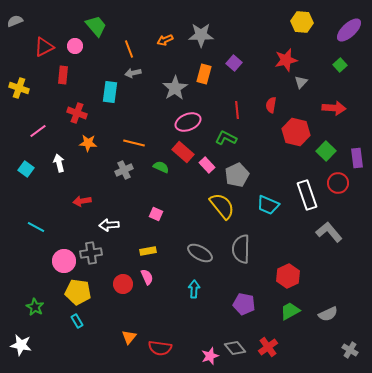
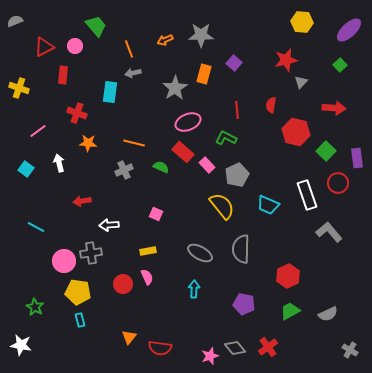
cyan rectangle at (77, 321): moved 3 px right, 1 px up; rotated 16 degrees clockwise
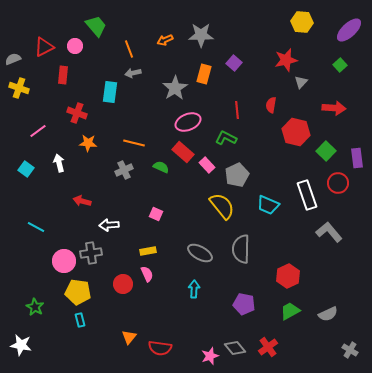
gray semicircle at (15, 21): moved 2 px left, 38 px down
red arrow at (82, 201): rotated 24 degrees clockwise
pink semicircle at (147, 277): moved 3 px up
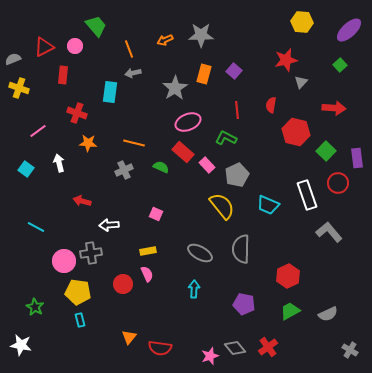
purple square at (234, 63): moved 8 px down
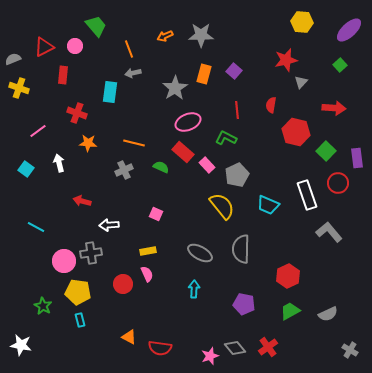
orange arrow at (165, 40): moved 4 px up
green star at (35, 307): moved 8 px right, 1 px up
orange triangle at (129, 337): rotated 42 degrees counterclockwise
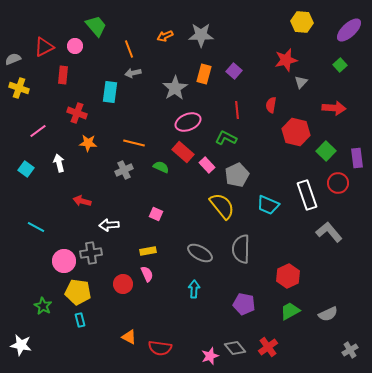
gray cross at (350, 350): rotated 28 degrees clockwise
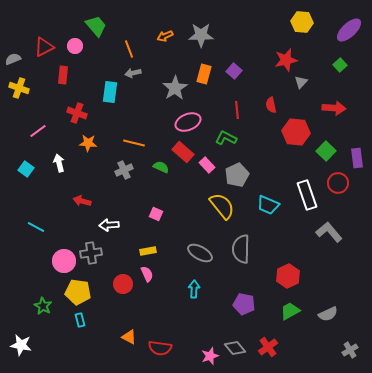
red semicircle at (271, 105): rotated 21 degrees counterclockwise
red hexagon at (296, 132): rotated 8 degrees counterclockwise
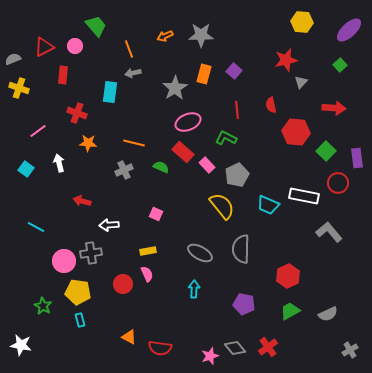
white rectangle at (307, 195): moved 3 px left, 1 px down; rotated 60 degrees counterclockwise
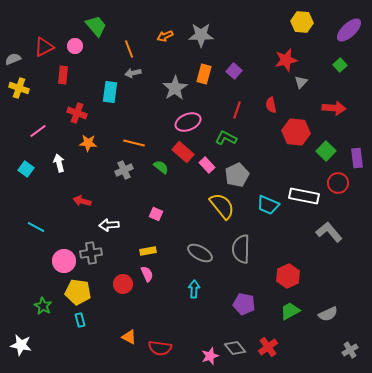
red line at (237, 110): rotated 24 degrees clockwise
green semicircle at (161, 167): rotated 14 degrees clockwise
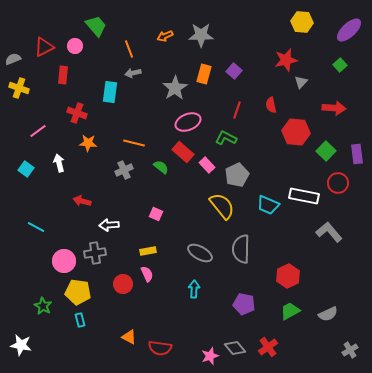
purple rectangle at (357, 158): moved 4 px up
gray cross at (91, 253): moved 4 px right
